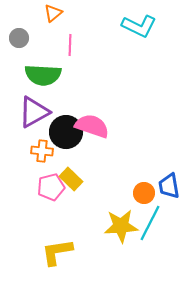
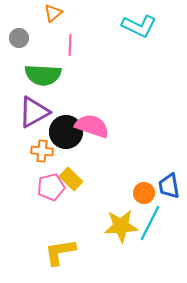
yellow L-shape: moved 3 px right
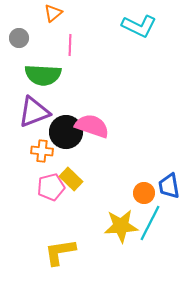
purple triangle: rotated 8 degrees clockwise
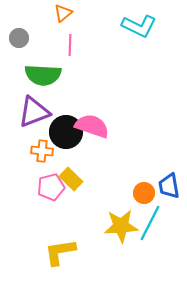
orange triangle: moved 10 px right
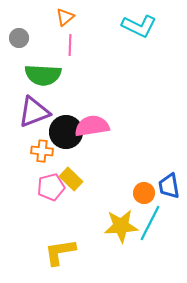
orange triangle: moved 2 px right, 4 px down
pink semicircle: rotated 28 degrees counterclockwise
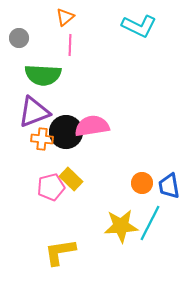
orange cross: moved 12 px up
orange circle: moved 2 px left, 10 px up
